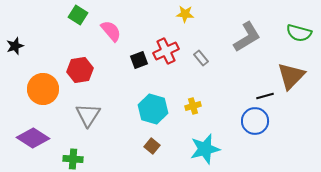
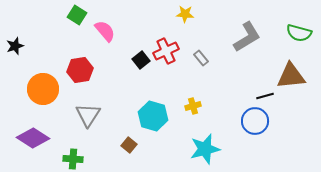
green square: moved 1 px left
pink semicircle: moved 6 px left
black square: moved 2 px right; rotated 18 degrees counterclockwise
brown triangle: rotated 40 degrees clockwise
cyan hexagon: moved 7 px down
brown square: moved 23 px left, 1 px up
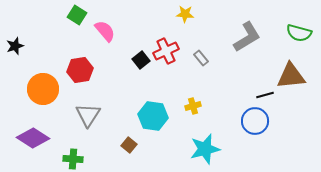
black line: moved 1 px up
cyan hexagon: rotated 8 degrees counterclockwise
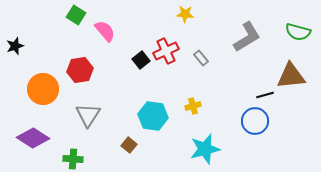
green square: moved 1 px left
green semicircle: moved 1 px left, 1 px up
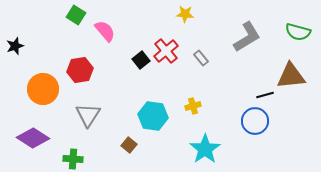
red cross: rotated 15 degrees counterclockwise
cyan star: rotated 20 degrees counterclockwise
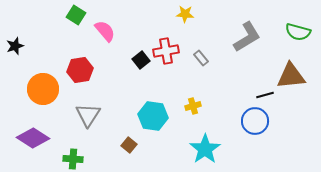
red cross: rotated 30 degrees clockwise
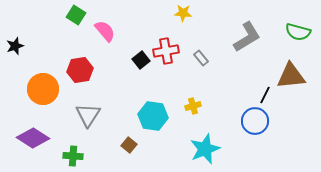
yellow star: moved 2 px left, 1 px up
black line: rotated 48 degrees counterclockwise
cyan star: rotated 12 degrees clockwise
green cross: moved 3 px up
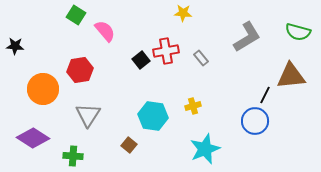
black star: rotated 24 degrees clockwise
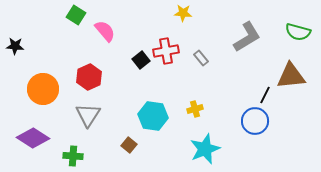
red hexagon: moved 9 px right, 7 px down; rotated 15 degrees counterclockwise
yellow cross: moved 2 px right, 3 px down
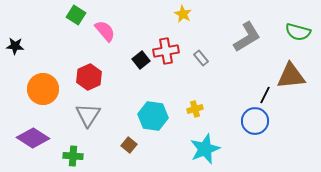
yellow star: moved 1 px down; rotated 24 degrees clockwise
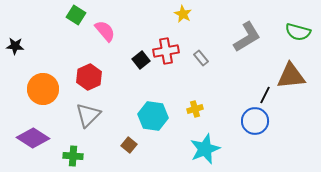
gray triangle: rotated 12 degrees clockwise
